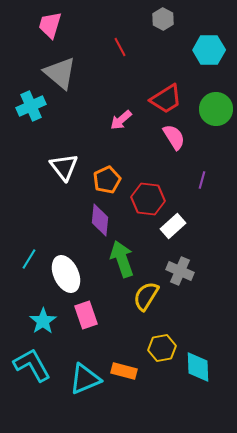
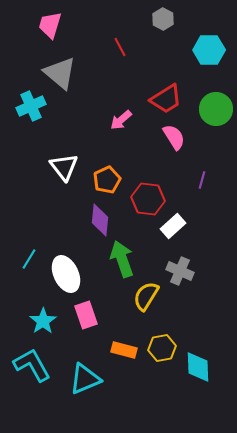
orange rectangle: moved 21 px up
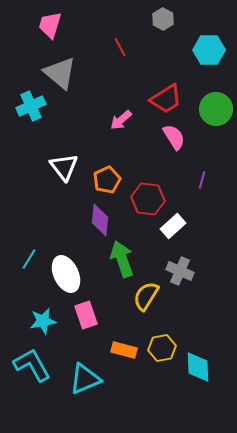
cyan star: rotated 24 degrees clockwise
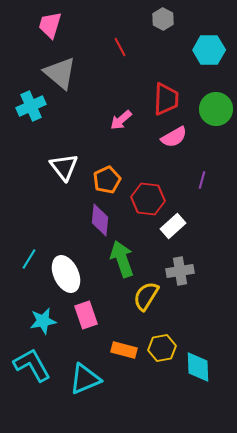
red trapezoid: rotated 56 degrees counterclockwise
pink semicircle: rotated 92 degrees clockwise
gray cross: rotated 32 degrees counterclockwise
